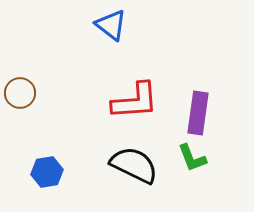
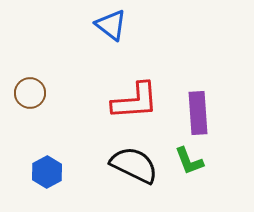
brown circle: moved 10 px right
purple rectangle: rotated 12 degrees counterclockwise
green L-shape: moved 3 px left, 3 px down
blue hexagon: rotated 20 degrees counterclockwise
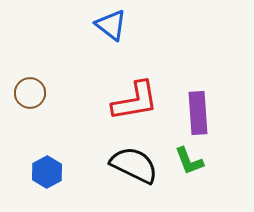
red L-shape: rotated 6 degrees counterclockwise
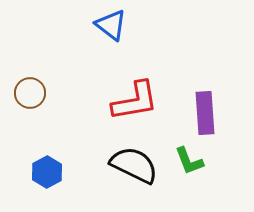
purple rectangle: moved 7 px right
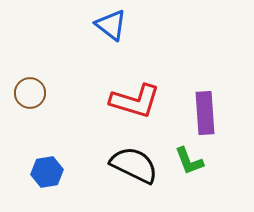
red L-shape: rotated 27 degrees clockwise
blue hexagon: rotated 20 degrees clockwise
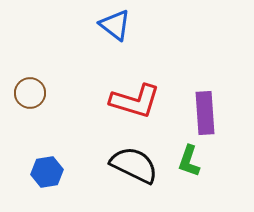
blue triangle: moved 4 px right
green L-shape: rotated 40 degrees clockwise
